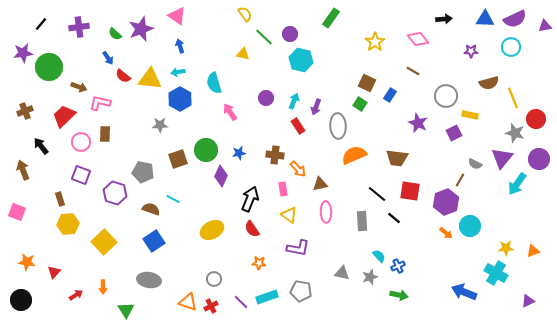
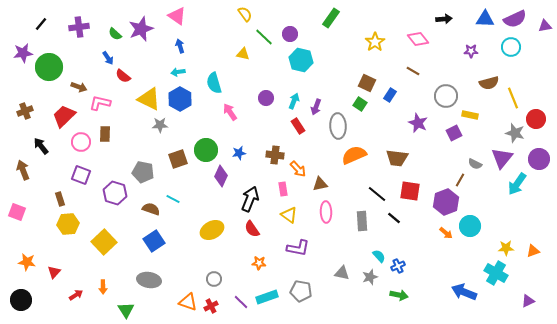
yellow triangle at (150, 79): moved 1 px left, 20 px down; rotated 20 degrees clockwise
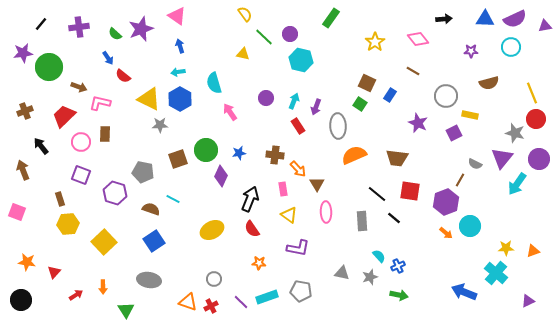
yellow line at (513, 98): moved 19 px right, 5 px up
brown triangle at (320, 184): moved 3 px left; rotated 49 degrees counterclockwise
cyan cross at (496, 273): rotated 10 degrees clockwise
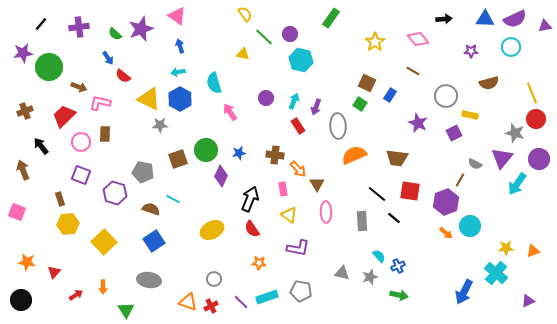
blue arrow at (464, 292): rotated 85 degrees counterclockwise
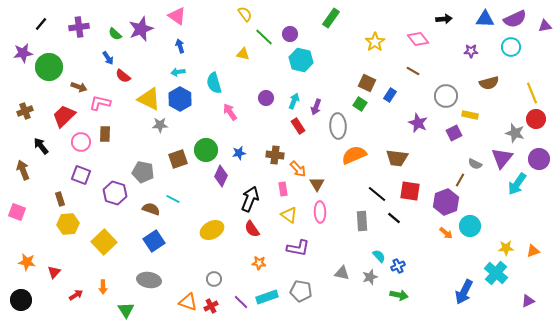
pink ellipse at (326, 212): moved 6 px left
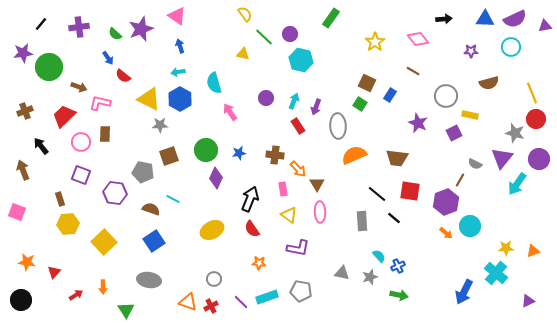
brown square at (178, 159): moved 9 px left, 3 px up
purple diamond at (221, 176): moved 5 px left, 2 px down
purple hexagon at (115, 193): rotated 10 degrees counterclockwise
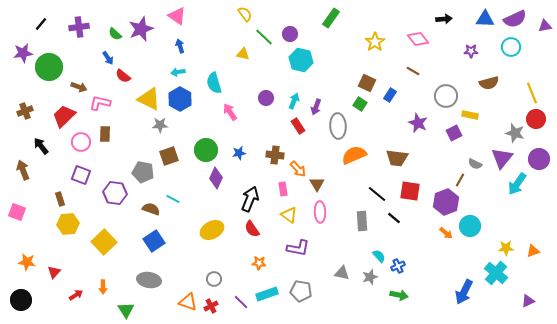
cyan rectangle at (267, 297): moved 3 px up
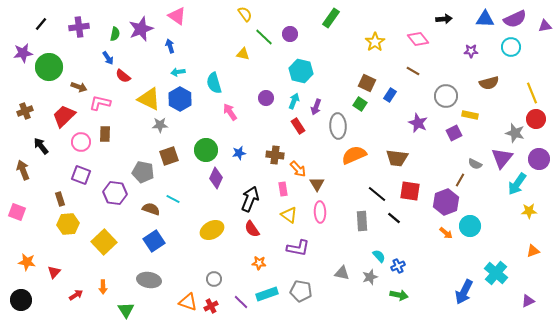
green semicircle at (115, 34): rotated 120 degrees counterclockwise
blue arrow at (180, 46): moved 10 px left
cyan hexagon at (301, 60): moved 11 px down
yellow star at (506, 248): moved 23 px right, 37 px up
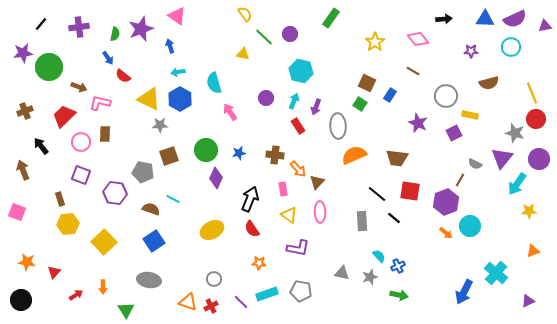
brown triangle at (317, 184): moved 2 px up; rotated 14 degrees clockwise
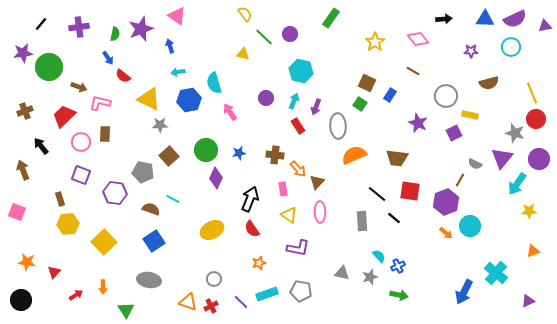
blue hexagon at (180, 99): moved 9 px right, 1 px down; rotated 20 degrees clockwise
brown square at (169, 156): rotated 24 degrees counterclockwise
orange star at (259, 263): rotated 24 degrees counterclockwise
